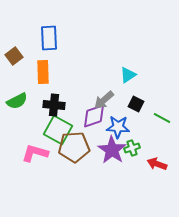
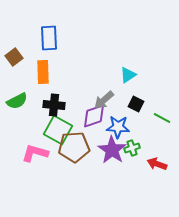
brown square: moved 1 px down
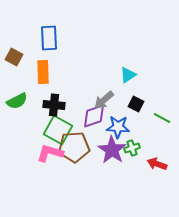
brown square: rotated 24 degrees counterclockwise
pink L-shape: moved 15 px right
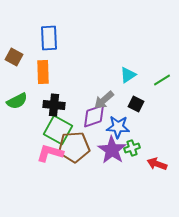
green line: moved 38 px up; rotated 60 degrees counterclockwise
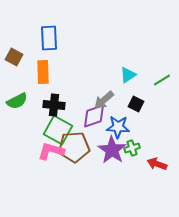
pink L-shape: moved 1 px right, 2 px up
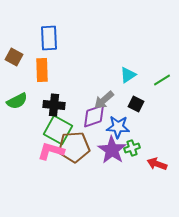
orange rectangle: moved 1 px left, 2 px up
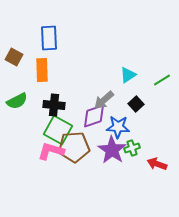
black square: rotated 21 degrees clockwise
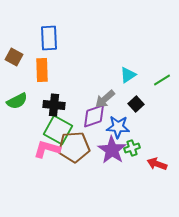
gray arrow: moved 1 px right, 1 px up
pink L-shape: moved 4 px left, 2 px up
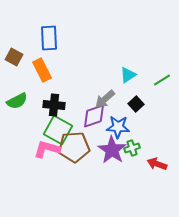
orange rectangle: rotated 25 degrees counterclockwise
